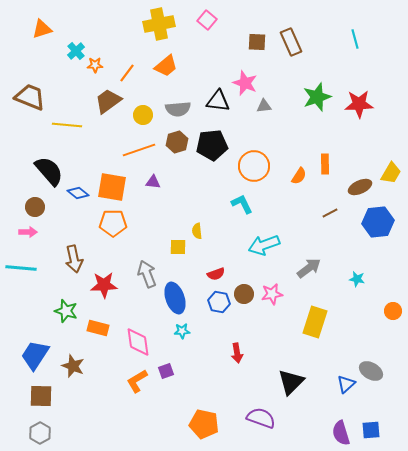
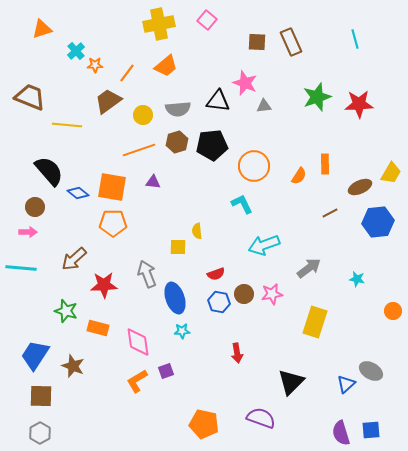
brown arrow at (74, 259): rotated 60 degrees clockwise
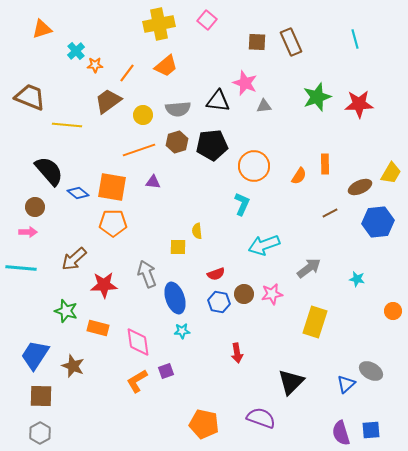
cyan L-shape at (242, 204): rotated 50 degrees clockwise
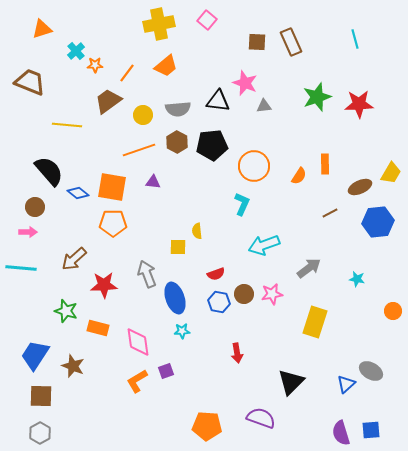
brown trapezoid at (30, 97): moved 15 px up
brown hexagon at (177, 142): rotated 15 degrees counterclockwise
orange pentagon at (204, 424): moved 3 px right, 2 px down; rotated 8 degrees counterclockwise
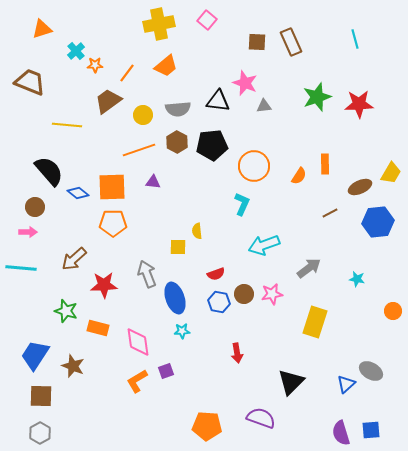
orange square at (112, 187): rotated 12 degrees counterclockwise
